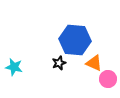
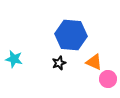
blue hexagon: moved 4 px left, 5 px up
orange triangle: moved 1 px up
cyan star: moved 8 px up
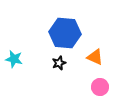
blue hexagon: moved 6 px left, 2 px up
orange triangle: moved 1 px right, 5 px up
pink circle: moved 8 px left, 8 px down
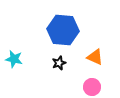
blue hexagon: moved 2 px left, 3 px up
pink circle: moved 8 px left
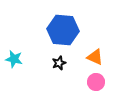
pink circle: moved 4 px right, 5 px up
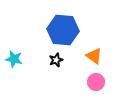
orange triangle: moved 1 px left, 1 px up; rotated 12 degrees clockwise
black star: moved 3 px left, 3 px up
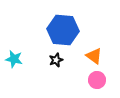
pink circle: moved 1 px right, 2 px up
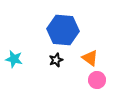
orange triangle: moved 4 px left, 2 px down
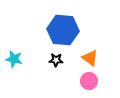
black star: rotated 24 degrees clockwise
pink circle: moved 8 px left, 1 px down
